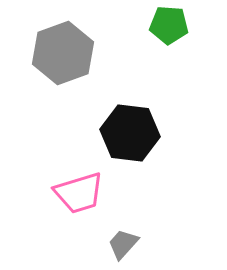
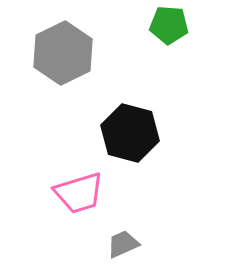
gray hexagon: rotated 6 degrees counterclockwise
black hexagon: rotated 8 degrees clockwise
gray trapezoid: rotated 24 degrees clockwise
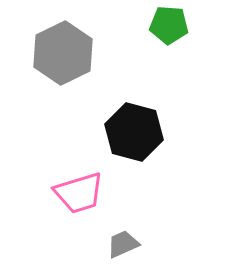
black hexagon: moved 4 px right, 1 px up
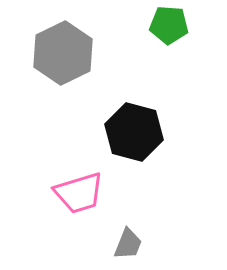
gray trapezoid: moved 5 px right; rotated 136 degrees clockwise
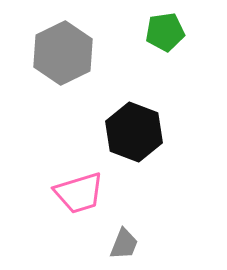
green pentagon: moved 4 px left, 7 px down; rotated 12 degrees counterclockwise
black hexagon: rotated 6 degrees clockwise
gray trapezoid: moved 4 px left
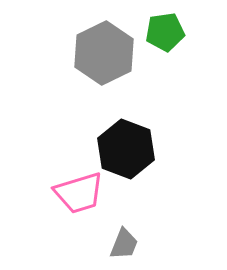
gray hexagon: moved 41 px right
black hexagon: moved 8 px left, 17 px down
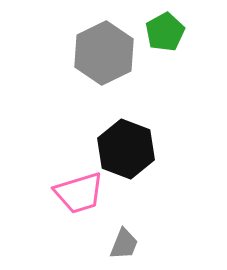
green pentagon: rotated 21 degrees counterclockwise
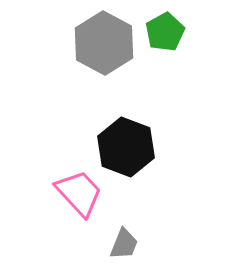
gray hexagon: moved 10 px up; rotated 6 degrees counterclockwise
black hexagon: moved 2 px up
pink trapezoid: rotated 116 degrees counterclockwise
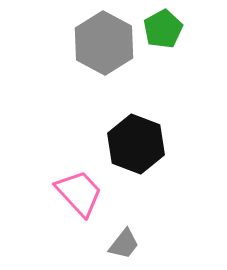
green pentagon: moved 2 px left, 3 px up
black hexagon: moved 10 px right, 3 px up
gray trapezoid: rotated 16 degrees clockwise
